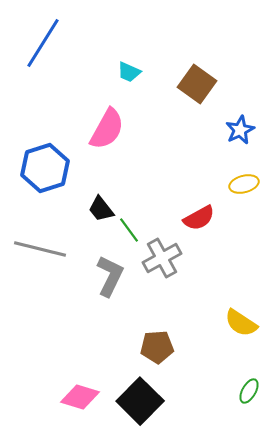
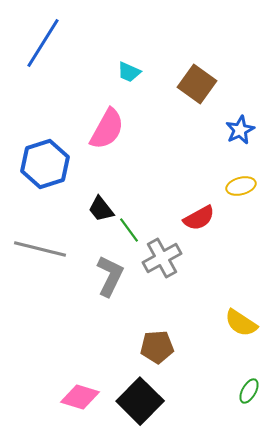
blue hexagon: moved 4 px up
yellow ellipse: moved 3 px left, 2 px down
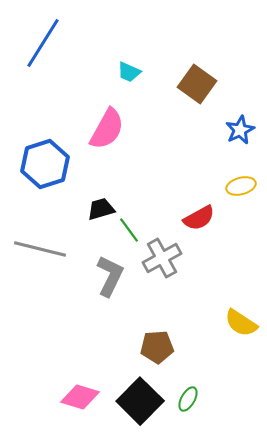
black trapezoid: rotated 112 degrees clockwise
green ellipse: moved 61 px left, 8 px down
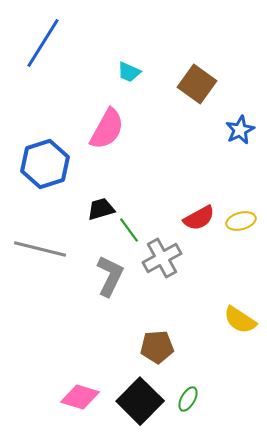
yellow ellipse: moved 35 px down
yellow semicircle: moved 1 px left, 3 px up
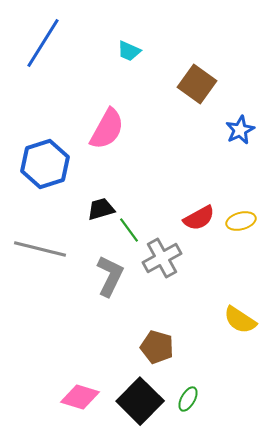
cyan trapezoid: moved 21 px up
brown pentagon: rotated 20 degrees clockwise
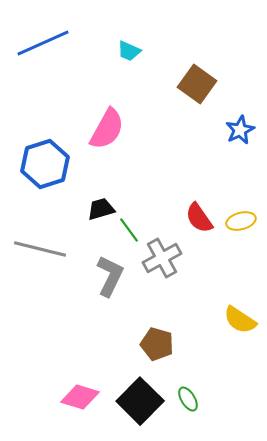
blue line: rotated 34 degrees clockwise
red semicircle: rotated 84 degrees clockwise
brown pentagon: moved 3 px up
green ellipse: rotated 60 degrees counterclockwise
